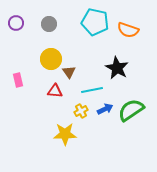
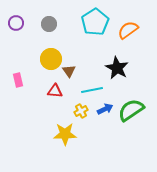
cyan pentagon: rotated 28 degrees clockwise
orange semicircle: rotated 125 degrees clockwise
brown triangle: moved 1 px up
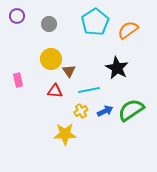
purple circle: moved 1 px right, 7 px up
cyan line: moved 3 px left
blue arrow: moved 2 px down
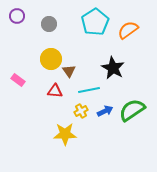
black star: moved 4 px left
pink rectangle: rotated 40 degrees counterclockwise
green semicircle: moved 1 px right
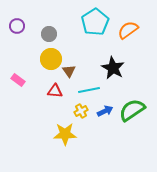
purple circle: moved 10 px down
gray circle: moved 10 px down
